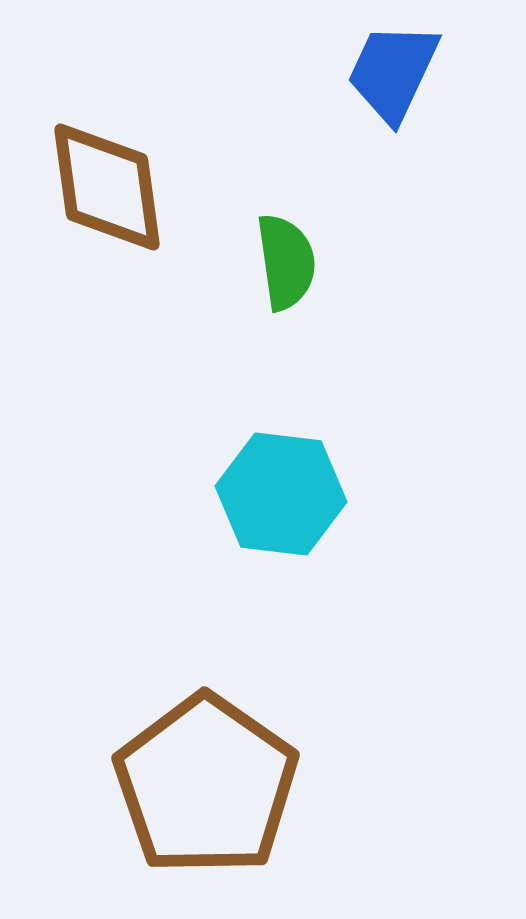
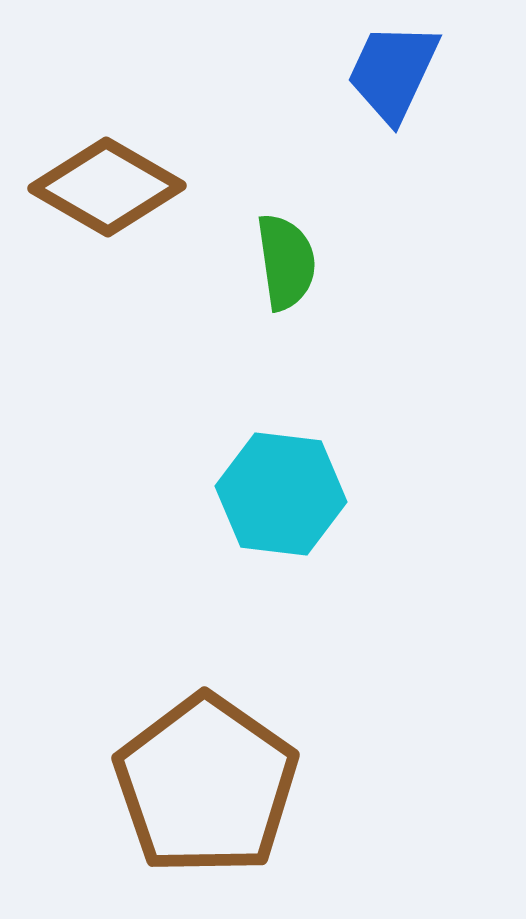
brown diamond: rotated 52 degrees counterclockwise
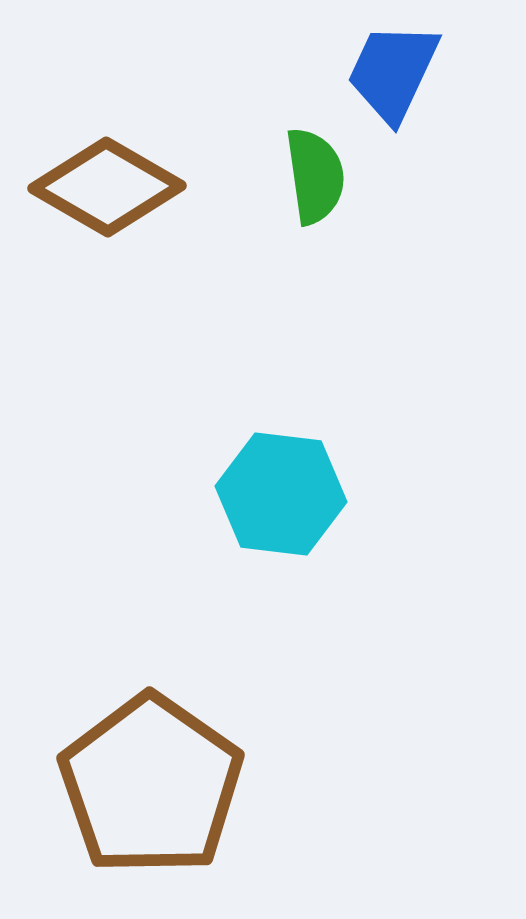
green semicircle: moved 29 px right, 86 px up
brown pentagon: moved 55 px left
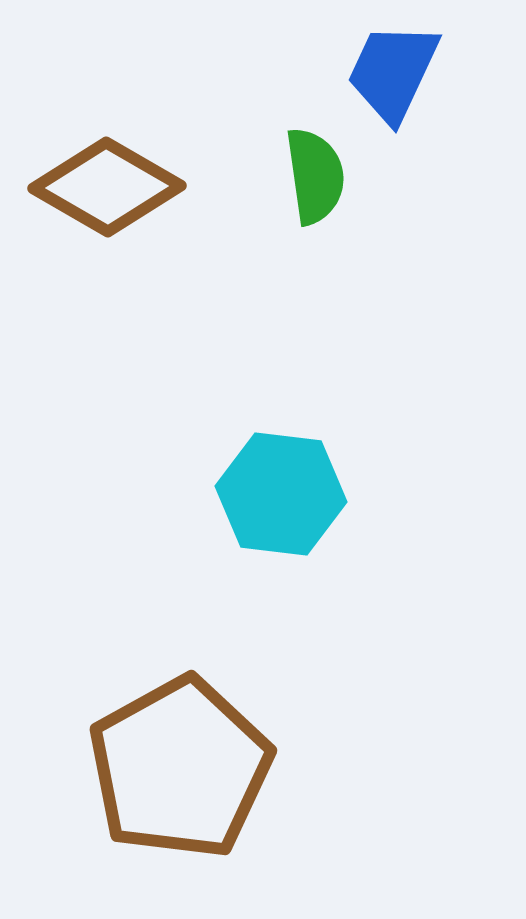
brown pentagon: moved 29 px right, 17 px up; rotated 8 degrees clockwise
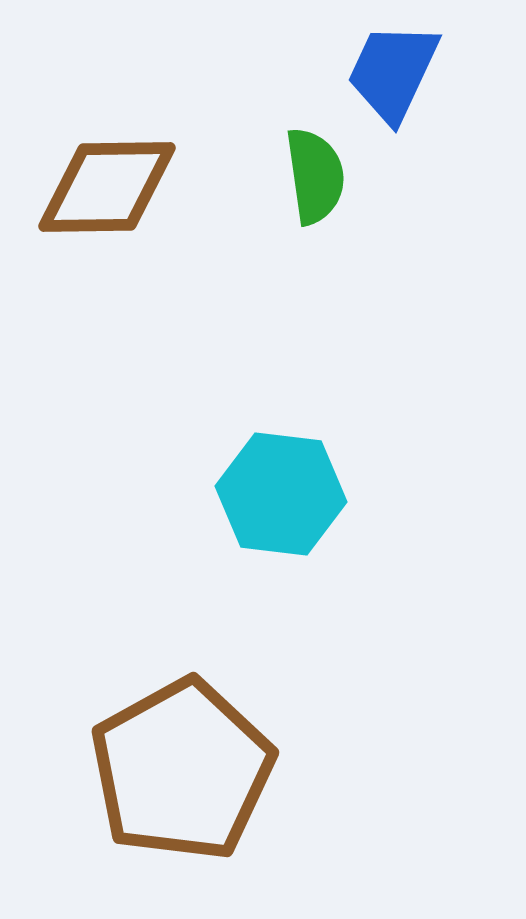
brown diamond: rotated 31 degrees counterclockwise
brown pentagon: moved 2 px right, 2 px down
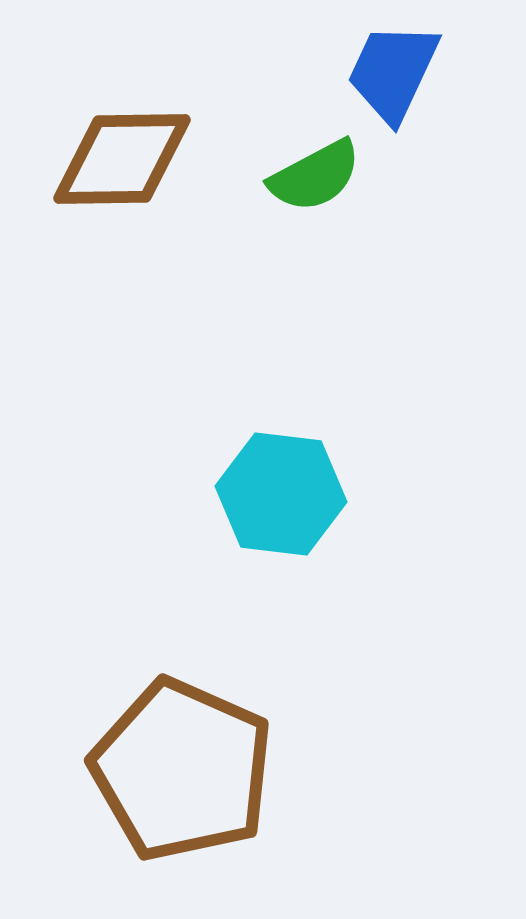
green semicircle: rotated 70 degrees clockwise
brown diamond: moved 15 px right, 28 px up
brown pentagon: rotated 19 degrees counterclockwise
